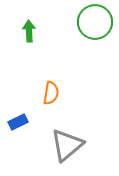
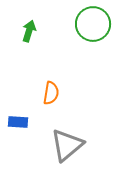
green circle: moved 2 px left, 2 px down
green arrow: rotated 20 degrees clockwise
blue rectangle: rotated 30 degrees clockwise
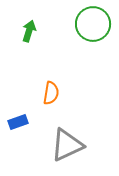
blue rectangle: rotated 24 degrees counterclockwise
gray triangle: rotated 15 degrees clockwise
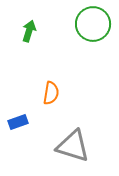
gray triangle: moved 6 px right, 1 px down; rotated 42 degrees clockwise
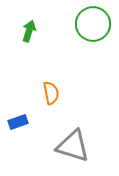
orange semicircle: rotated 20 degrees counterclockwise
